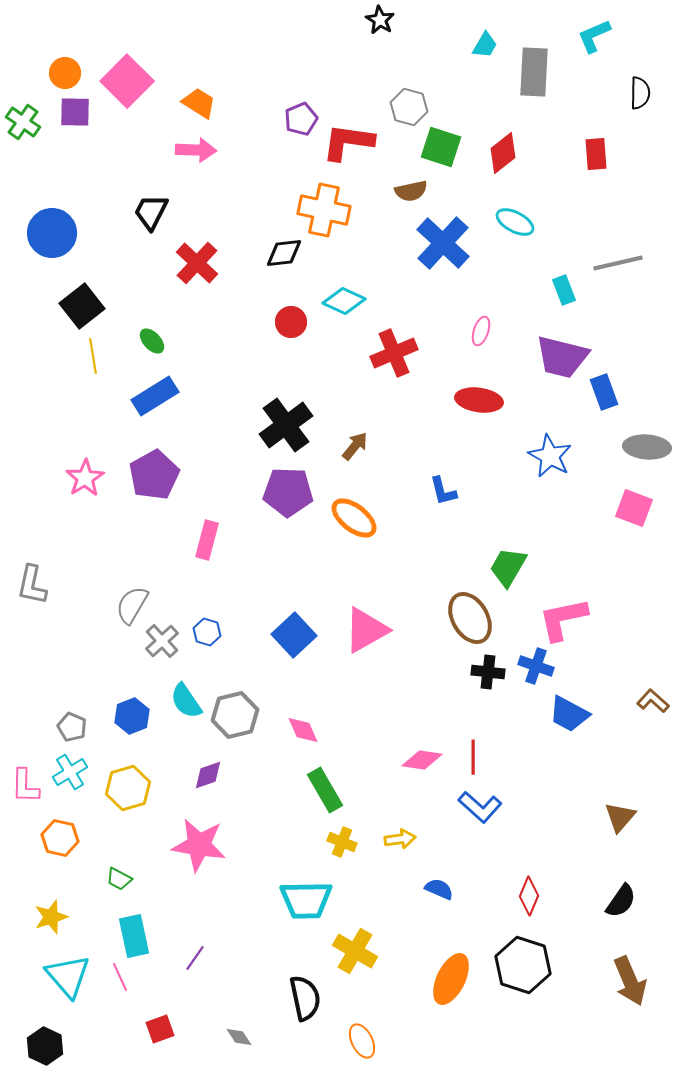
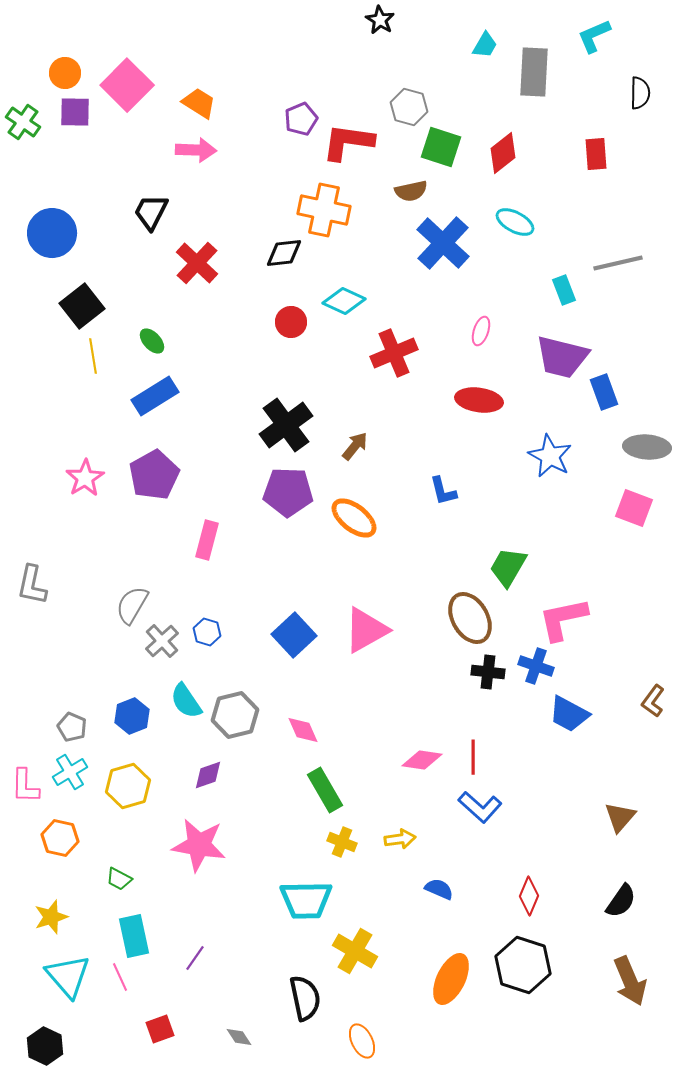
pink square at (127, 81): moved 4 px down
brown L-shape at (653, 701): rotated 96 degrees counterclockwise
yellow hexagon at (128, 788): moved 2 px up
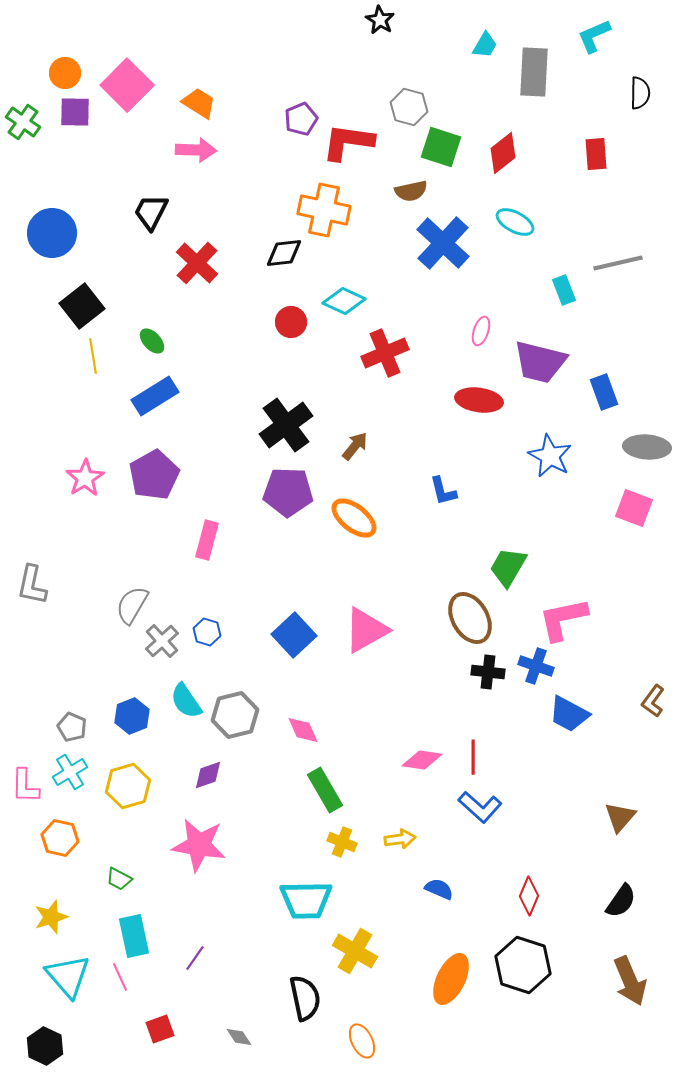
red cross at (394, 353): moved 9 px left
purple trapezoid at (562, 357): moved 22 px left, 5 px down
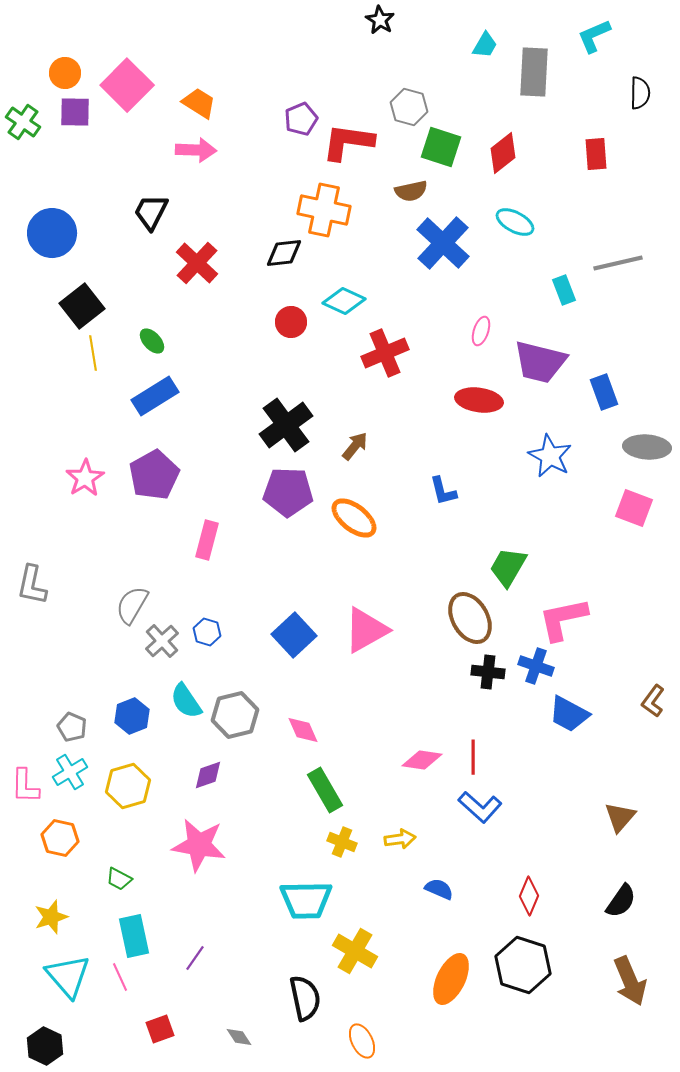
yellow line at (93, 356): moved 3 px up
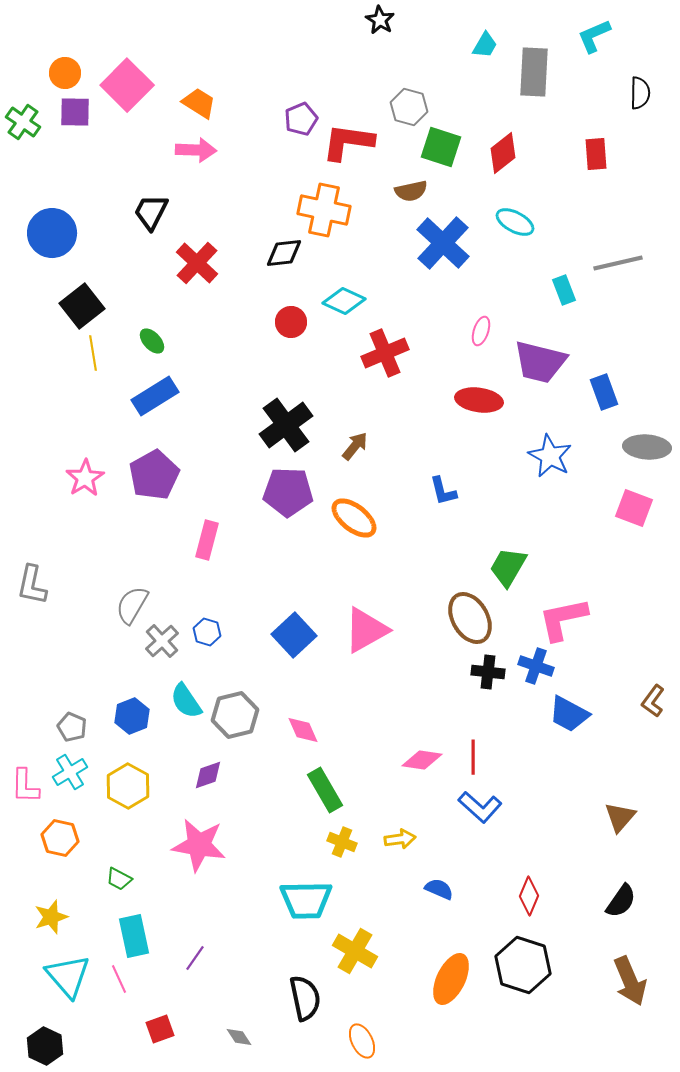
yellow hexagon at (128, 786): rotated 15 degrees counterclockwise
pink line at (120, 977): moved 1 px left, 2 px down
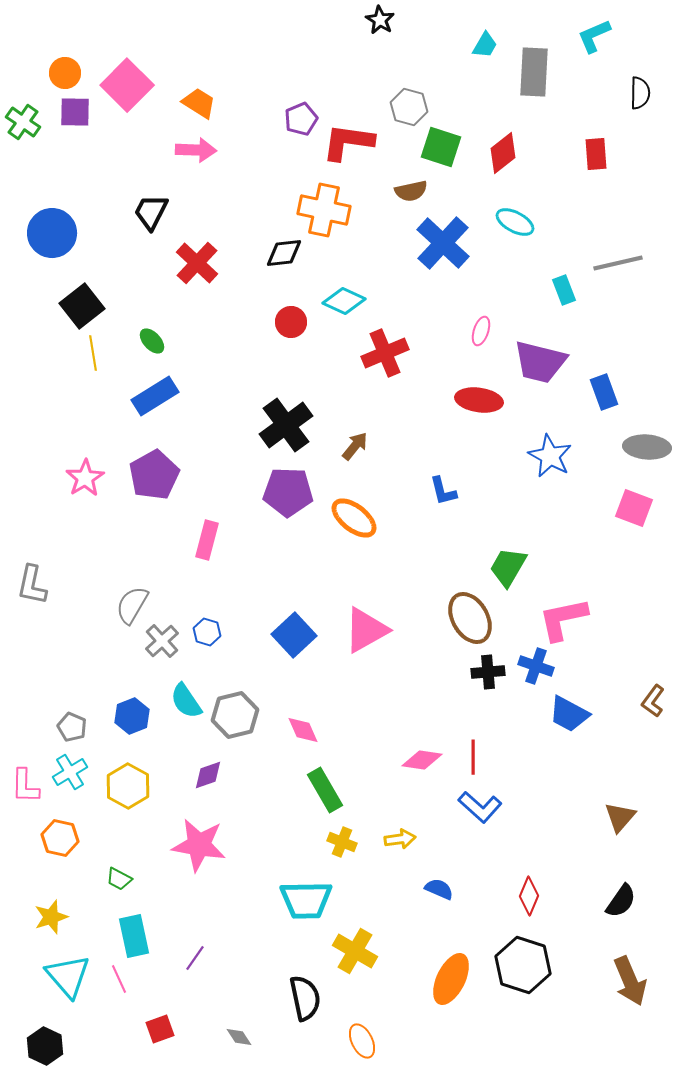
black cross at (488, 672): rotated 12 degrees counterclockwise
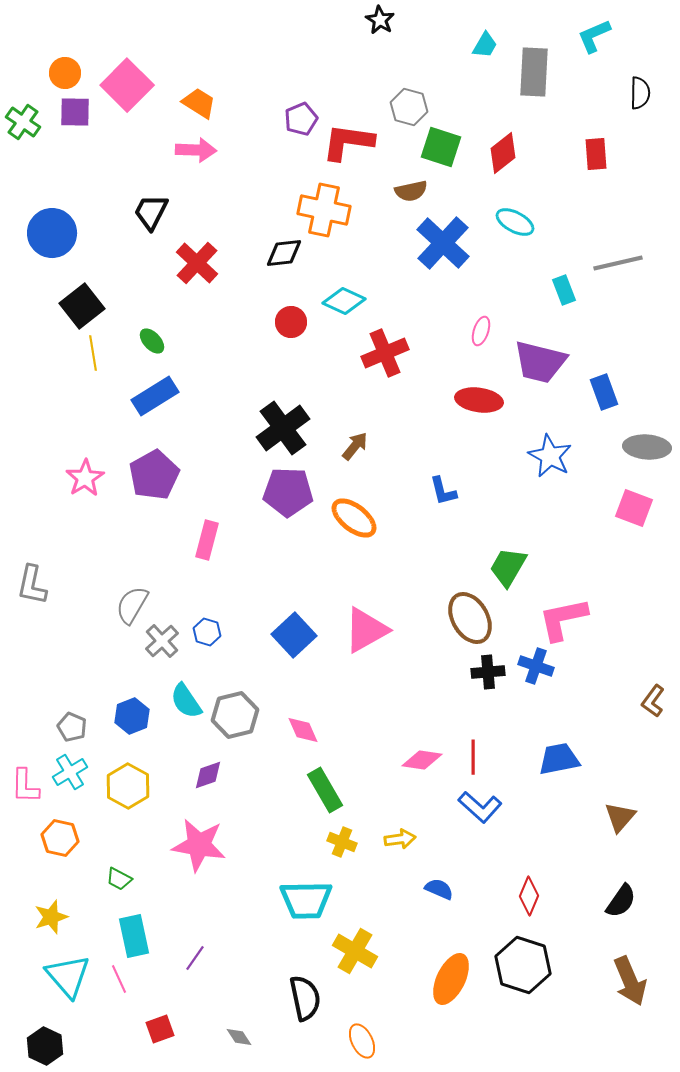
black cross at (286, 425): moved 3 px left, 3 px down
blue trapezoid at (569, 714): moved 10 px left, 45 px down; rotated 141 degrees clockwise
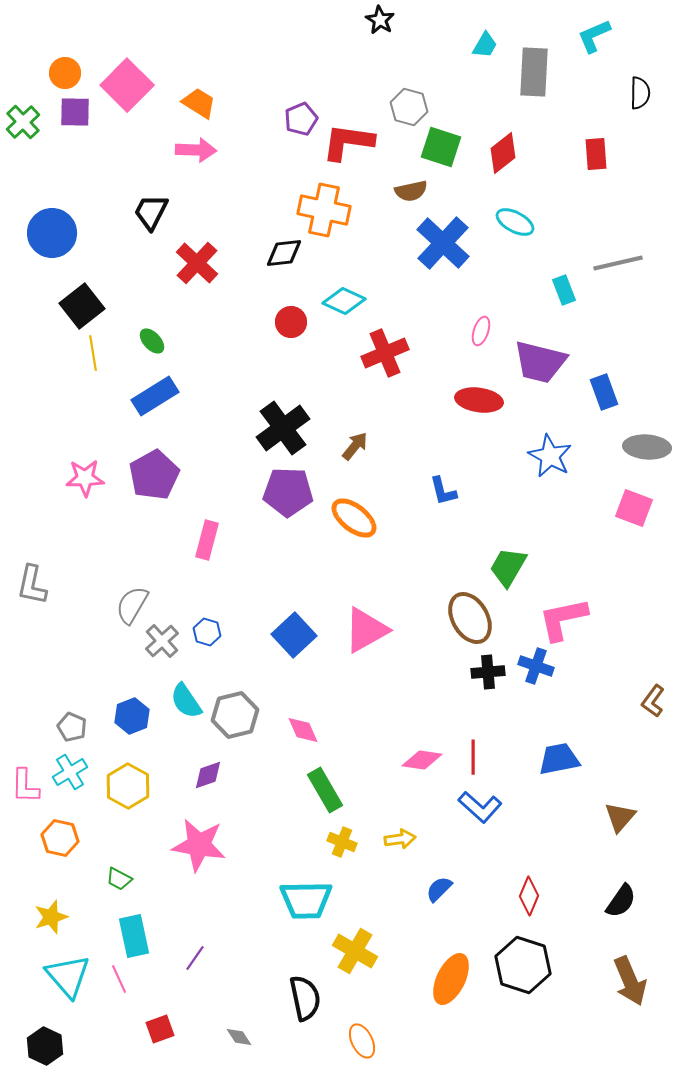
green cross at (23, 122): rotated 12 degrees clockwise
pink star at (85, 478): rotated 30 degrees clockwise
blue semicircle at (439, 889): rotated 68 degrees counterclockwise
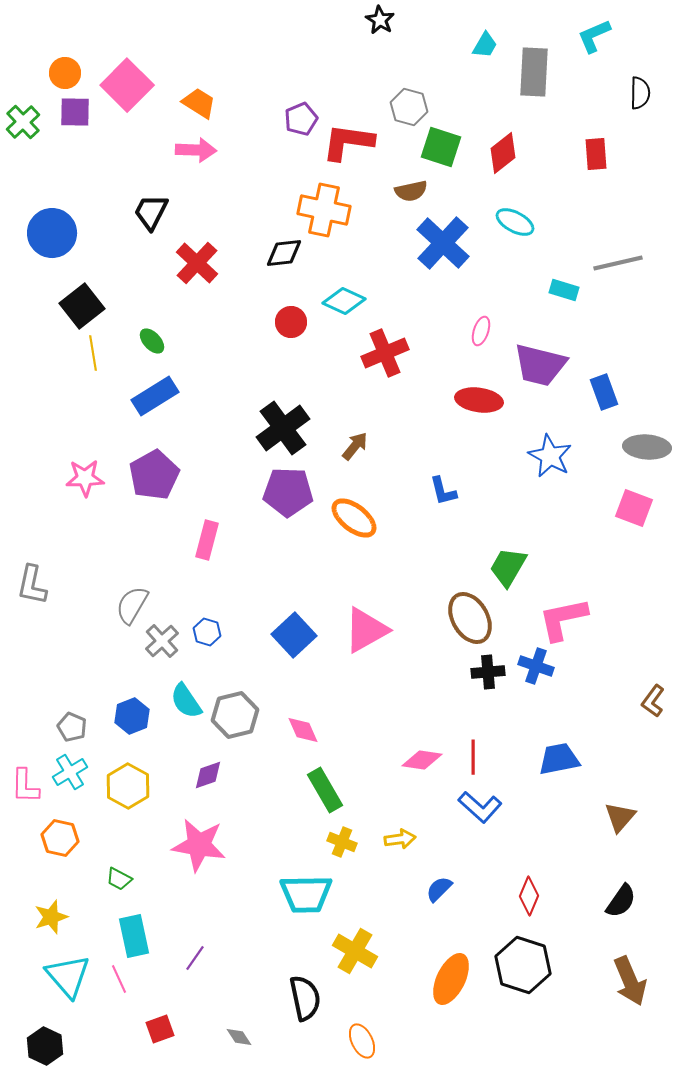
cyan rectangle at (564, 290): rotated 52 degrees counterclockwise
purple trapezoid at (540, 362): moved 3 px down
cyan trapezoid at (306, 900): moved 6 px up
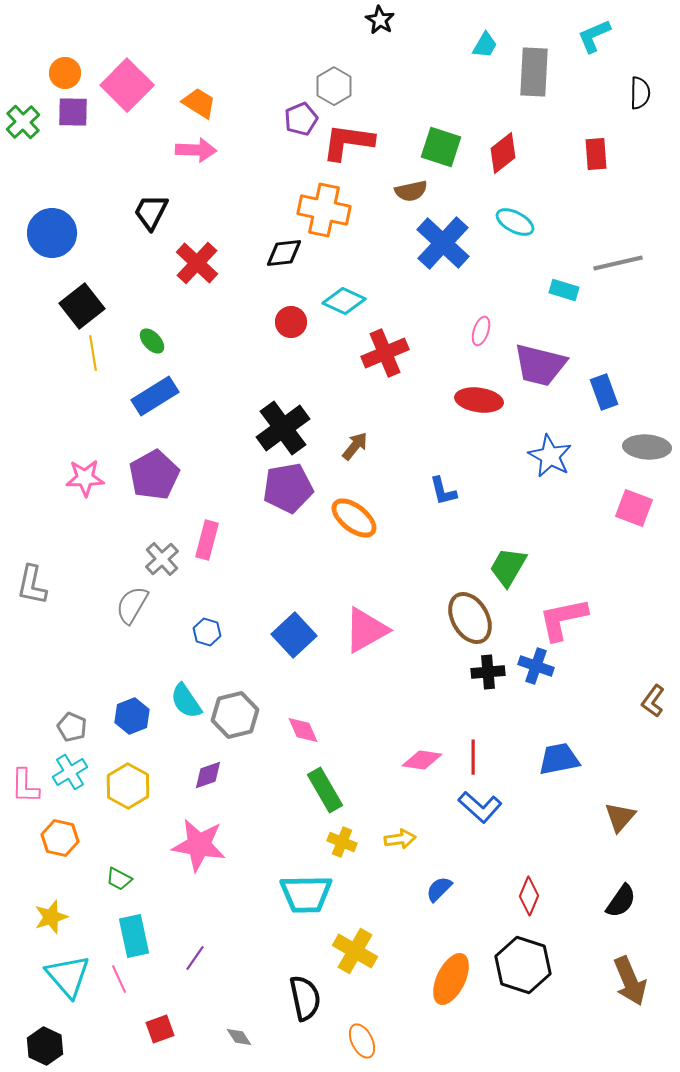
gray hexagon at (409, 107): moved 75 px left, 21 px up; rotated 15 degrees clockwise
purple square at (75, 112): moved 2 px left
purple pentagon at (288, 492): moved 4 px up; rotated 12 degrees counterclockwise
gray cross at (162, 641): moved 82 px up
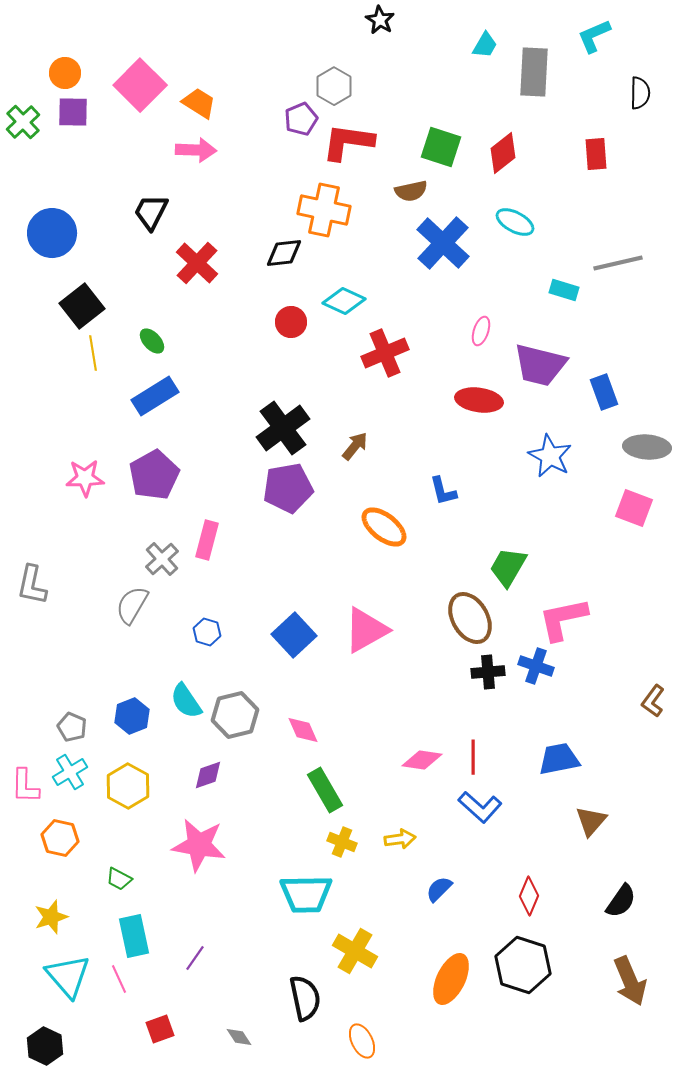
pink square at (127, 85): moved 13 px right
orange ellipse at (354, 518): moved 30 px right, 9 px down
brown triangle at (620, 817): moved 29 px left, 4 px down
